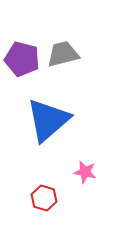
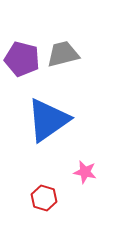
blue triangle: rotated 6 degrees clockwise
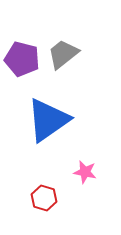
gray trapezoid: rotated 24 degrees counterclockwise
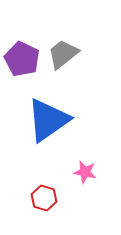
purple pentagon: rotated 12 degrees clockwise
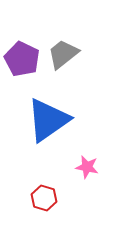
pink star: moved 2 px right, 5 px up
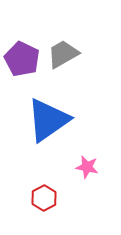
gray trapezoid: rotated 8 degrees clockwise
red hexagon: rotated 15 degrees clockwise
